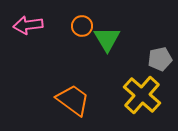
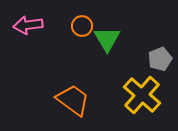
gray pentagon: rotated 10 degrees counterclockwise
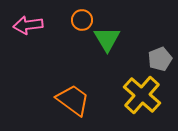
orange circle: moved 6 px up
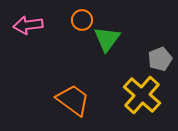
green triangle: rotated 8 degrees clockwise
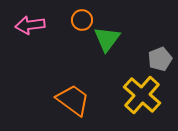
pink arrow: moved 2 px right
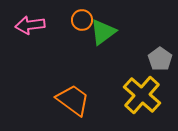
green triangle: moved 4 px left, 7 px up; rotated 16 degrees clockwise
gray pentagon: rotated 15 degrees counterclockwise
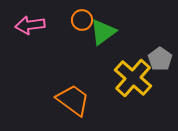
yellow cross: moved 9 px left, 17 px up
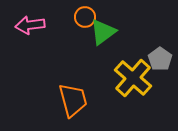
orange circle: moved 3 px right, 3 px up
orange trapezoid: rotated 39 degrees clockwise
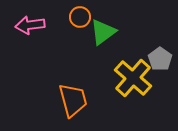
orange circle: moved 5 px left
